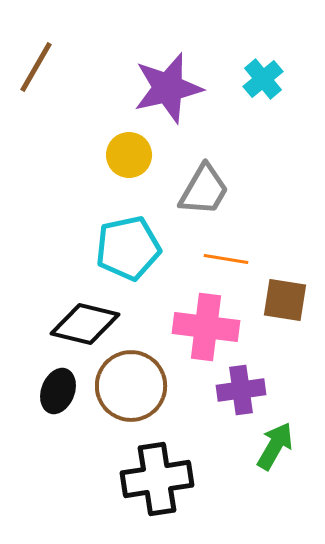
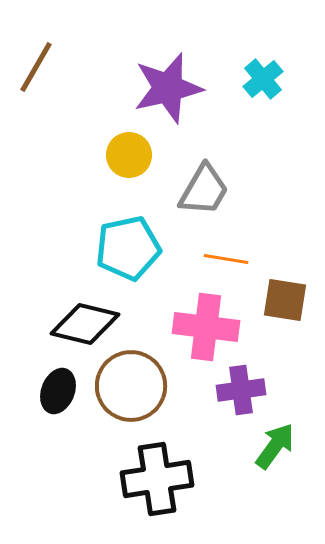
green arrow: rotated 6 degrees clockwise
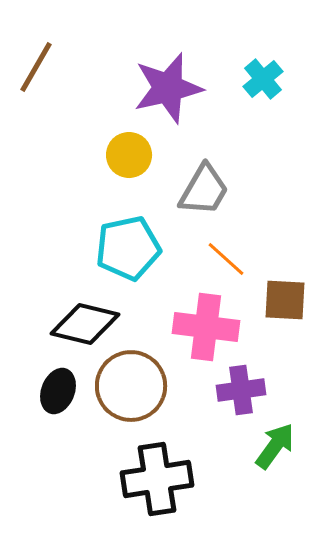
orange line: rotated 33 degrees clockwise
brown square: rotated 6 degrees counterclockwise
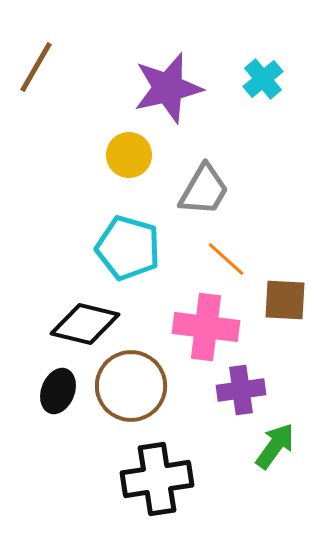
cyan pentagon: rotated 28 degrees clockwise
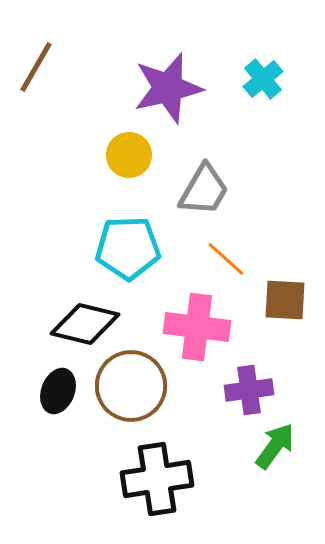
cyan pentagon: rotated 18 degrees counterclockwise
pink cross: moved 9 px left
purple cross: moved 8 px right
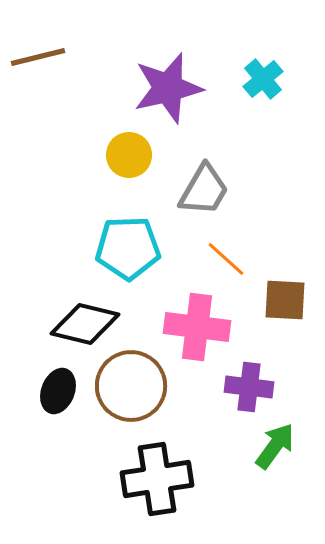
brown line: moved 2 px right, 10 px up; rotated 46 degrees clockwise
purple cross: moved 3 px up; rotated 15 degrees clockwise
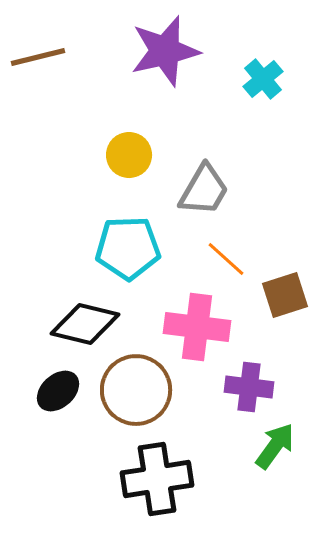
purple star: moved 3 px left, 37 px up
brown square: moved 5 px up; rotated 21 degrees counterclockwise
brown circle: moved 5 px right, 4 px down
black ellipse: rotated 27 degrees clockwise
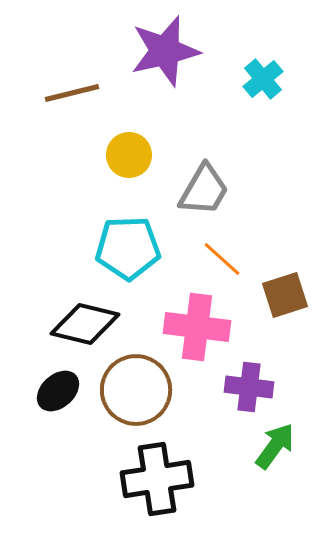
brown line: moved 34 px right, 36 px down
orange line: moved 4 px left
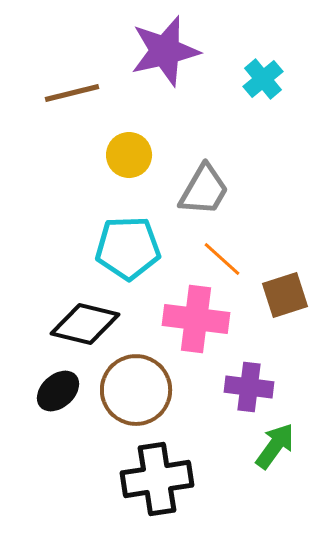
pink cross: moved 1 px left, 8 px up
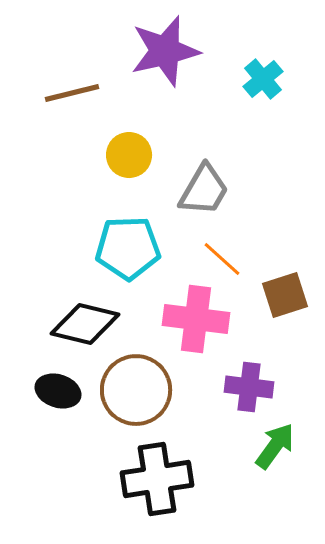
black ellipse: rotated 60 degrees clockwise
